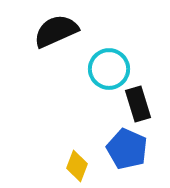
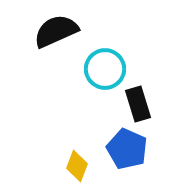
cyan circle: moved 4 px left
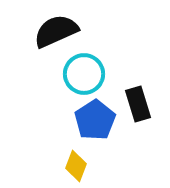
cyan circle: moved 21 px left, 5 px down
blue pentagon: moved 32 px left, 29 px up; rotated 15 degrees clockwise
yellow diamond: moved 1 px left
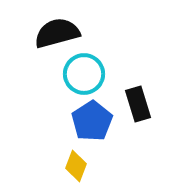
black semicircle: moved 1 px right, 2 px down; rotated 9 degrees clockwise
blue pentagon: moved 3 px left, 1 px down
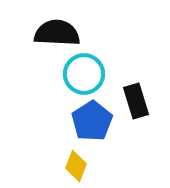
black semicircle: rotated 18 degrees clockwise
black rectangle: moved 2 px left, 3 px up
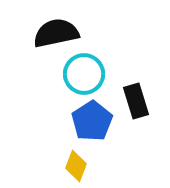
black semicircle: moved 1 px left; rotated 15 degrees counterclockwise
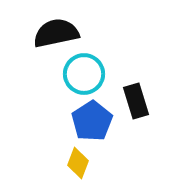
yellow diamond: moved 2 px right, 3 px up
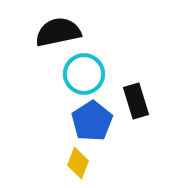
black semicircle: moved 2 px right, 1 px up
